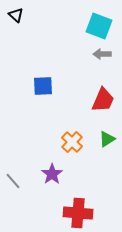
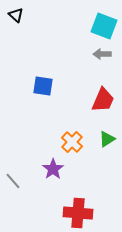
cyan square: moved 5 px right
blue square: rotated 10 degrees clockwise
purple star: moved 1 px right, 5 px up
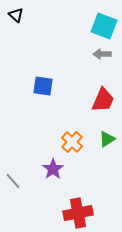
red cross: rotated 16 degrees counterclockwise
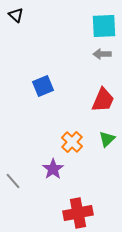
cyan square: rotated 24 degrees counterclockwise
blue square: rotated 30 degrees counterclockwise
green triangle: rotated 12 degrees counterclockwise
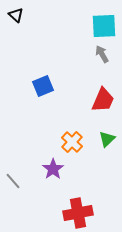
gray arrow: rotated 60 degrees clockwise
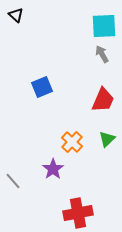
blue square: moved 1 px left, 1 px down
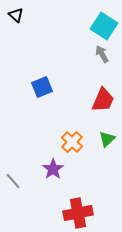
cyan square: rotated 36 degrees clockwise
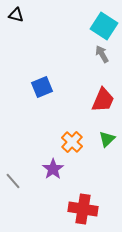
black triangle: rotated 28 degrees counterclockwise
red cross: moved 5 px right, 4 px up; rotated 20 degrees clockwise
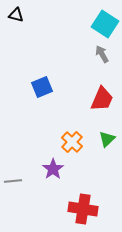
cyan square: moved 1 px right, 2 px up
red trapezoid: moved 1 px left, 1 px up
gray line: rotated 54 degrees counterclockwise
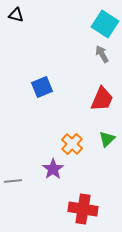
orange cross: moved 2 px down
